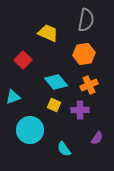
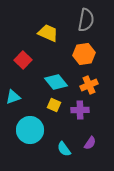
purple semicircle: moved 7 px left, 5 px down
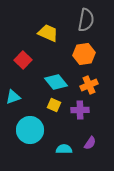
cyan semicircle: rotated 126 degrees clockwise
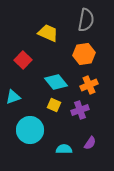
purple cross: rotated 18 degrees counterclockwise
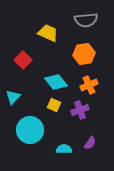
gray semicircle: rotated 75 degrees clockwise
cyan triangle: rotated 28 degrees counterclockwise
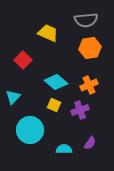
orange hexagon: moved 6 px right, 6 px up
cyan diamond: rotated 10 degrees counterclockwise
